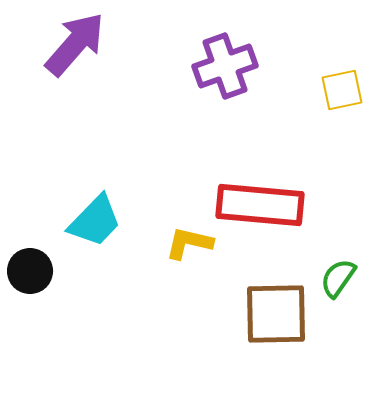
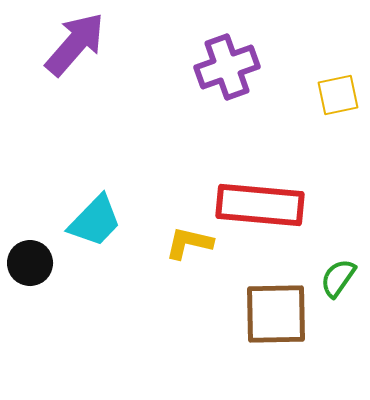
purple cross: moved 2 px right, 1 px down
yellow square: moved 4 px left, 5 px down
black circle: moved 8 px up
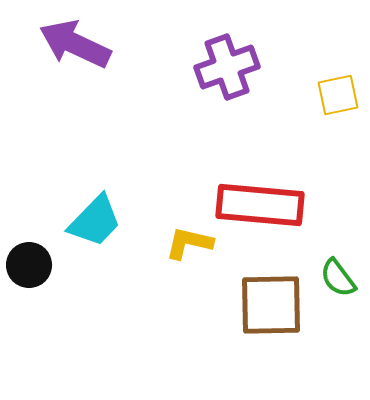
purple arrow: rotated 106 degrees counterclockwise
black circle: moved 1 px left, 2 px down
green semicircle: rotated 72 degrees counterclockwise
brown square: moved 5 px left, 9 px up
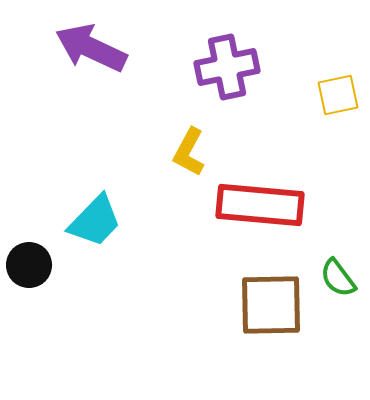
purple arrow: moved 16 px right, 4 px down
purple cross: rotated 8 degrees clockwise
yellow L-shape: moved 91 px up; rotated 75 degrees counterclockwise
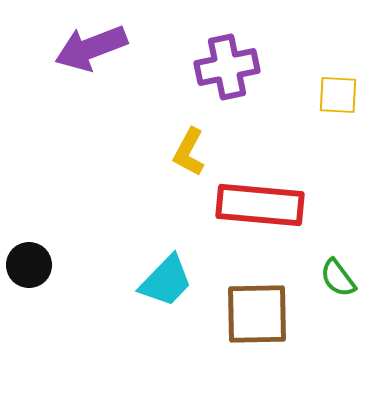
purple arrow: rotated 46 degrees counterclockwise
yellow square: rotated 15 degrees clockwise
cyan trapezoid: moved 71 px right, 60 px down
brown square: moved 14 px left, 9 px down
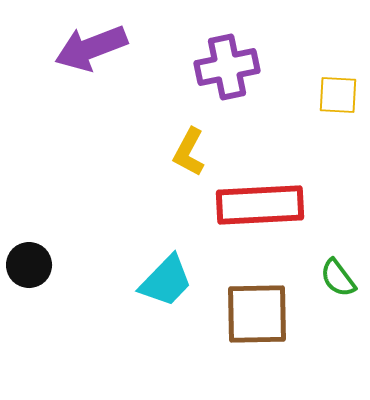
red rectangle: rotated 8 degrees counterclockwise
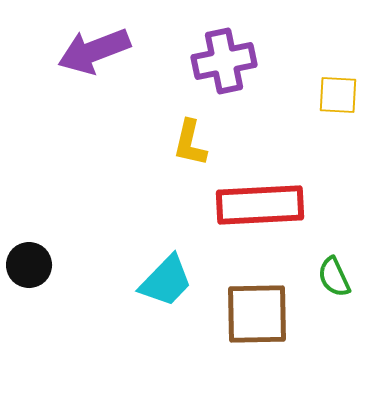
purple arrow: moved 3 px right, 3 px down
purple cross: moved 3 px left, 6 px up
yellow L-shape: moved 1 px right, 9 px up; rotated 15 degrees counterclockwise
green semicircle: moved 4 px left, 1 px up; rotated 12 degrees clockwise
